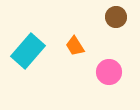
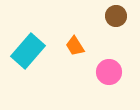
brown circle: moved 1 px up
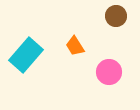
cyan rectangle: moved 2 px left, 4 px down
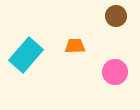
orange trapezoid: rotated 120 degrees clockwise
pink circle: moved 6 px right
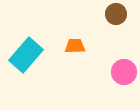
brown circle: moved 2 px up
pink circle: moved 9 px right
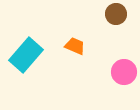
orange trapezoid: rotated 25 degrees clockwise
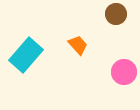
orange trapezoid: moved 3 px right, 1 px up; rotated 25 degrees clockwise
